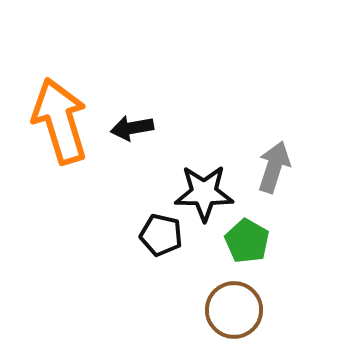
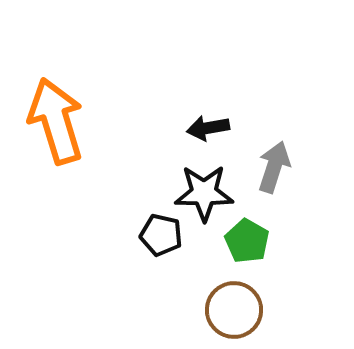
orange arrow: moved 4 px left
black arrow: moved 76 px right
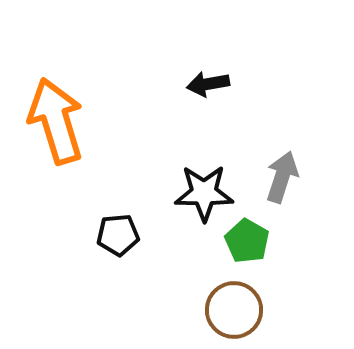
black arrow: moved 44 px up
gray arrow: moved 8 px right, 10 px down
black pentagon: moved 43 px left; rotated 18 degrees counterclockwise
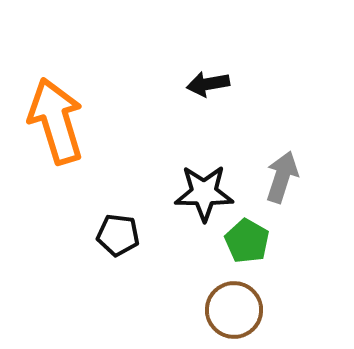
black pentagon: rotated 12 degrees clockwise
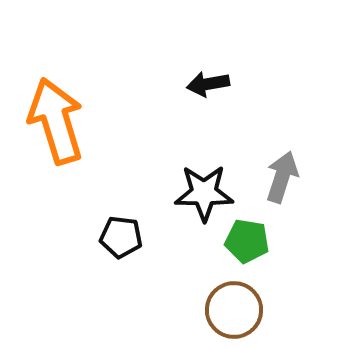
black pentagon: moved 3 px right, 2 px down
green pentagon: rotated 21 degrees counterclockwise
